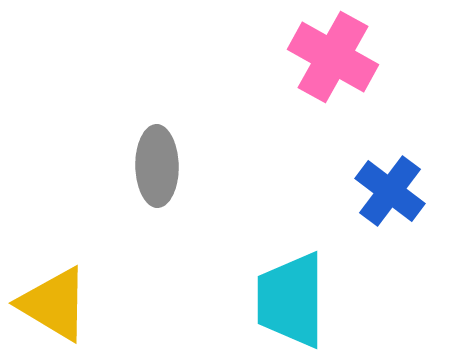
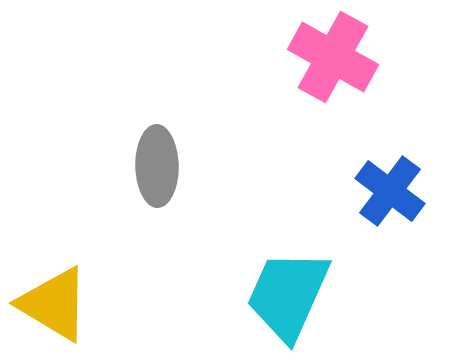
cyan trapezoid: moved 3 px left, 5 px up; rotated 24 degrees clockwise
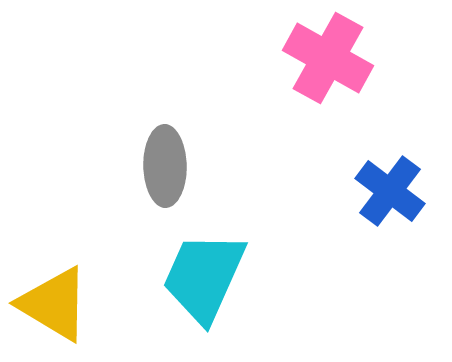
pink cross: moved 5 px left, 1 px down
gray ellipse: moved 8 px right
cyan trapezoid: moved 84 px left, 18 px up
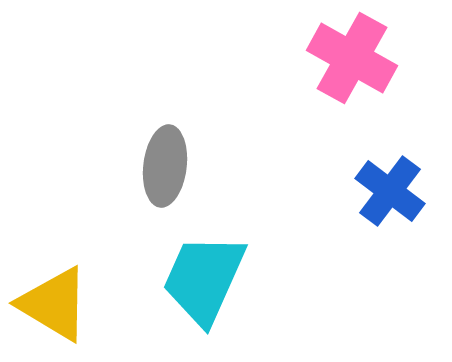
pink cross: moved 24 px right
gray ellipse: rotated 8 degrees clockwise
cyan trapezoid: moved 2 px down
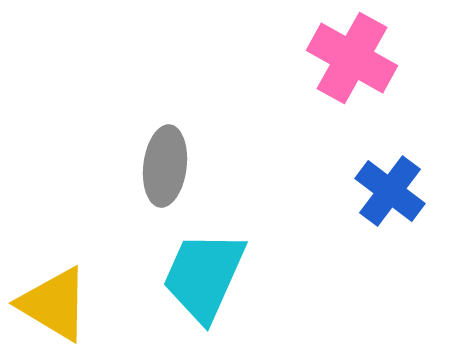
cyan trapezoid: moved 3 px up
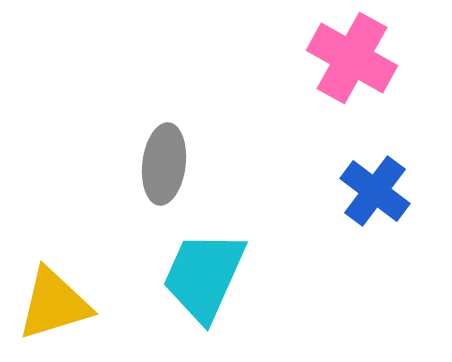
gray ellipse: moved 1 px left, 2 px up
blue cross: moved 15 px left
yellow triangle: rotated 48 degrees counterclockwise
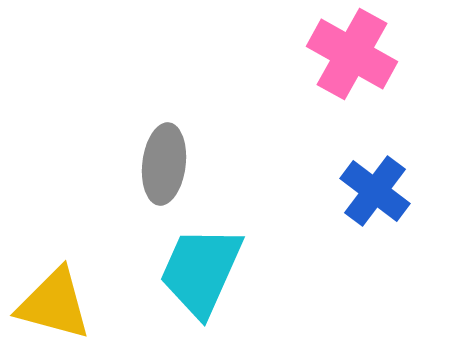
pink cross: moved 4 px up
cyan trapezoid: moved 3 px left, 5 px up
yellow triangle: rotated 32 degrees clockwise
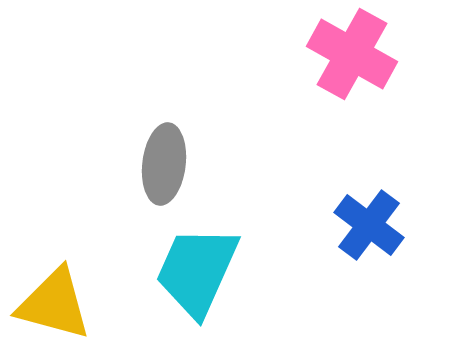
blue cross: moved 6 px left, 34 px down
cyan trapezoid: moved 4 px left
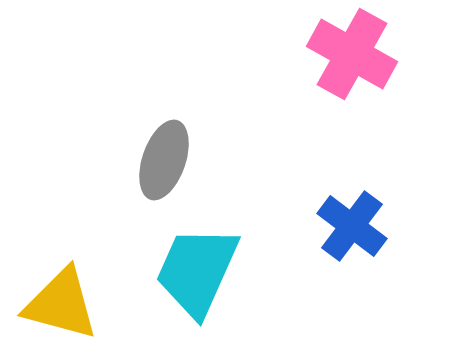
gray ellipse: moved 4 px up; rotated 12 degrees clockwise
blue cross: moved 17 px left, 1 px down
yellow triangle: moved 7 px right
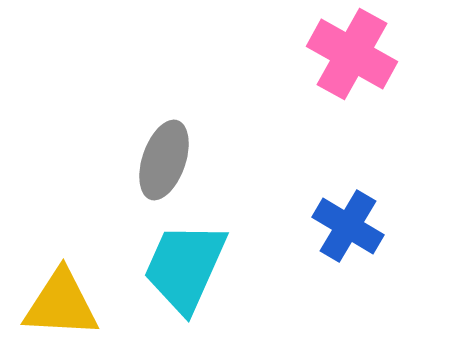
blue cross: moved 4 px left; rotated 6 degrees counterclockwise
cyan trapezoid: moved 12 px left, 4 px up
yellow triangle: rotated 12 degrees counterclockwise
